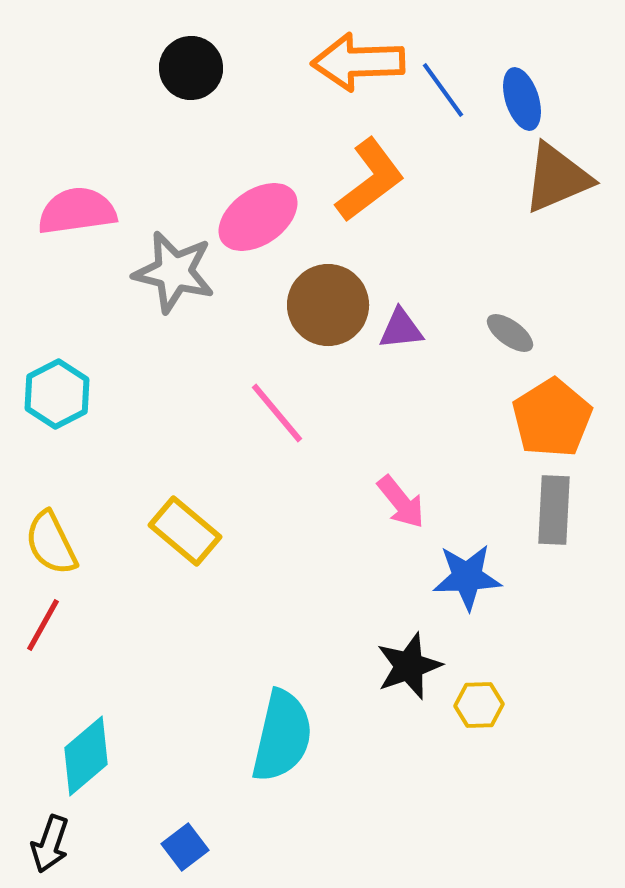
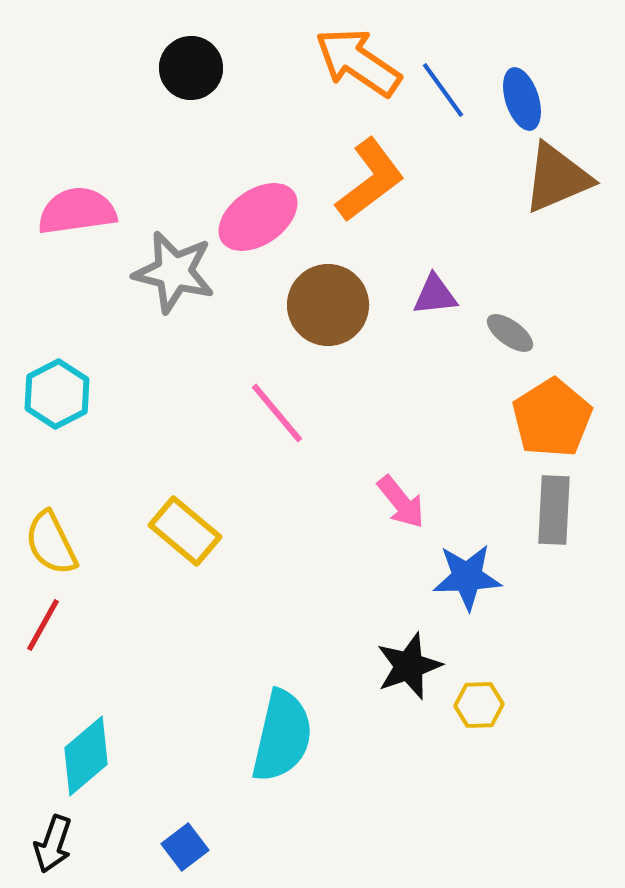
orange arrow: rotated 36 degrees clockwise
purple triangle: moved 34 px right, 34 px up
black arrow: moved 3 px right
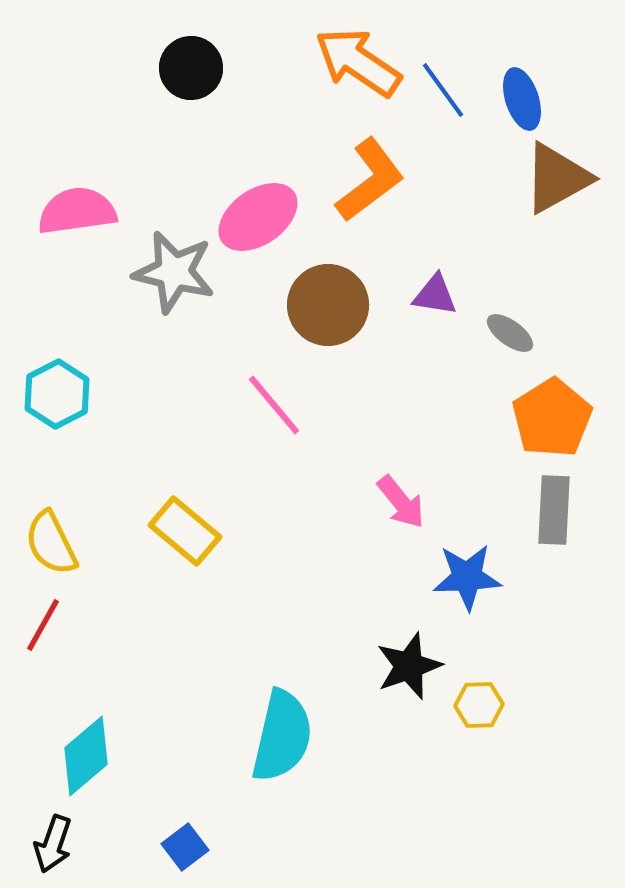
brown triangle: rotated 6 degrees counterclockwise
purple triangle: rotated 15 degrees clockwise
pink line: moved 3 px left, 8 px up
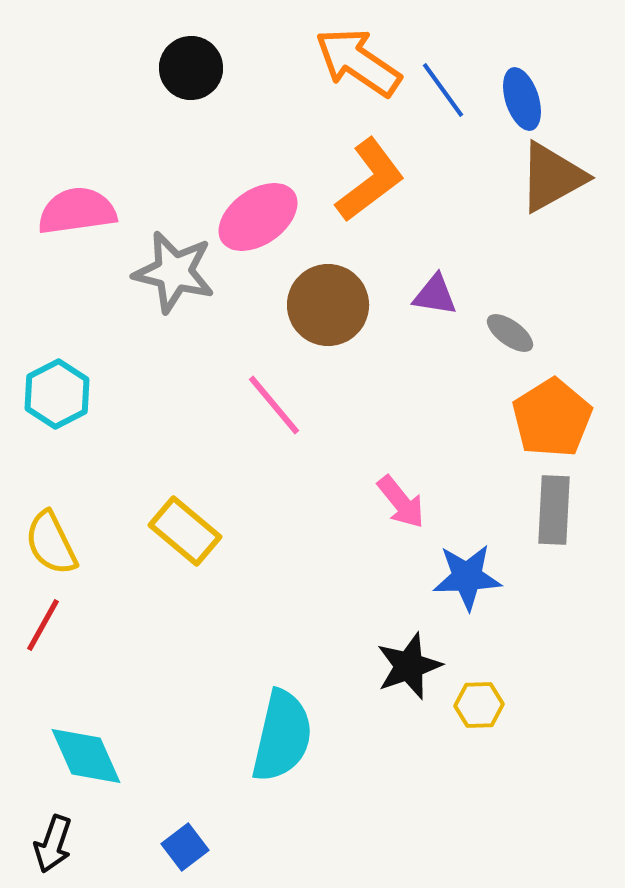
brown triangle: moved 5 px left, 1 px up
cyan diamond: rotated 74 degrees counterclockwise
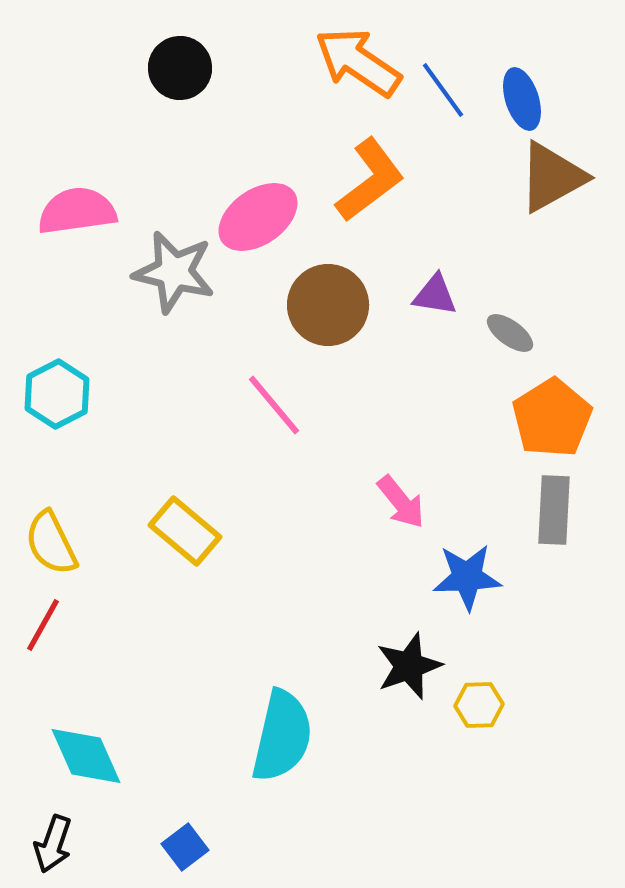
black circle: moved 11 px left
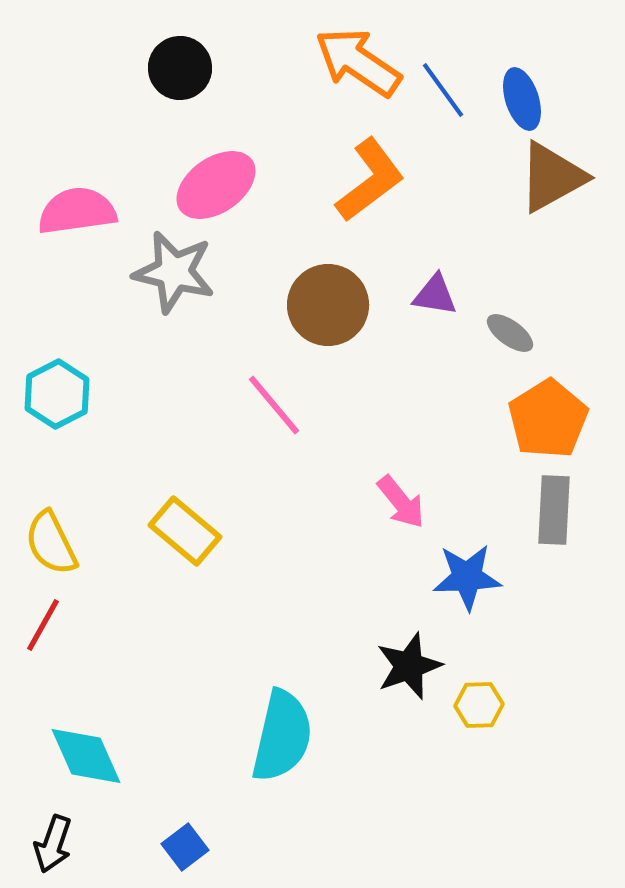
pink ellipse: moved 42 px left, 32 px up
orange pentagon: moved 4 px left, 1 px down
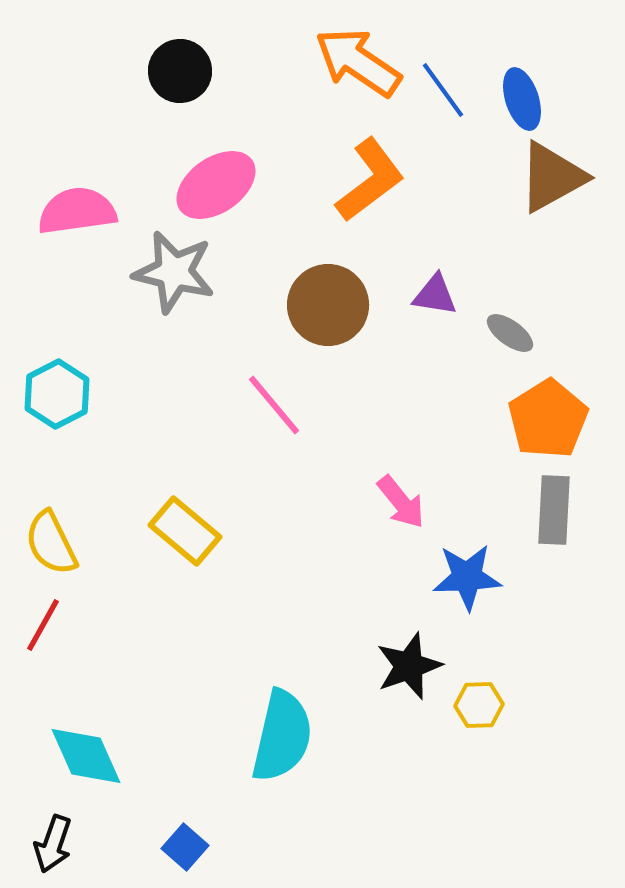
black circle: moved 3 px down
blue square: rotated 12 degrees counterclockwise
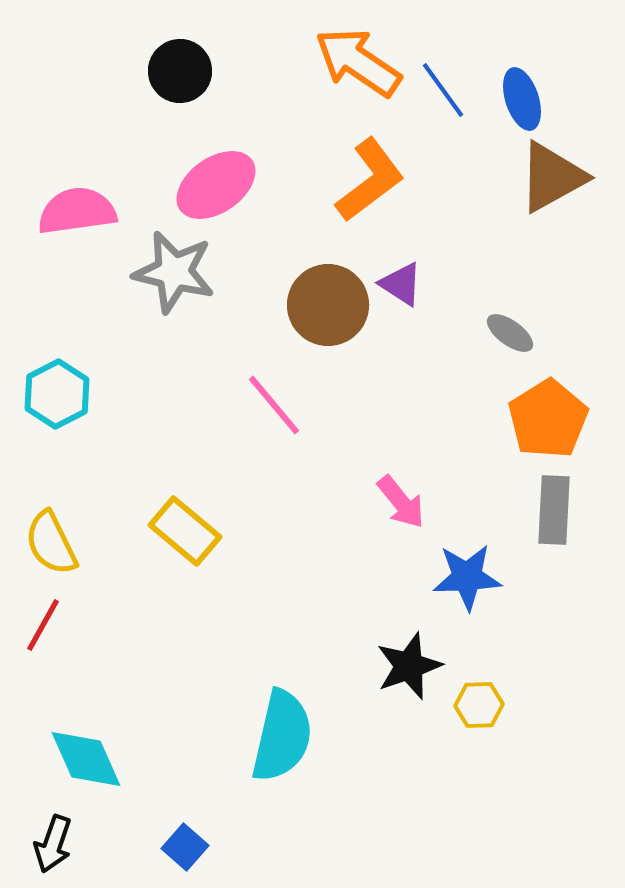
purple triangle: moved 34 px left, 11 px up; rotated 24 degrees clockwise
cyan diamond: moved 3 px down
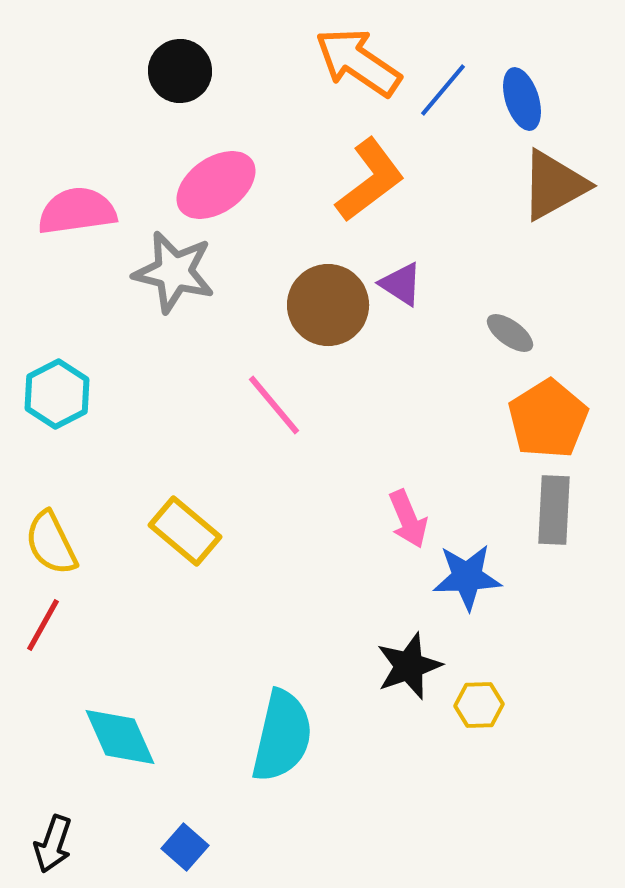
blue line: rotated 76 degrees clockwise
brown triangle: moved 2 px right, 8 px down
pink arrow: moved 7 px right, 17 px down; rotated 16 degrees clockwise
cyan diamond: moved 34 px right, 22 px up
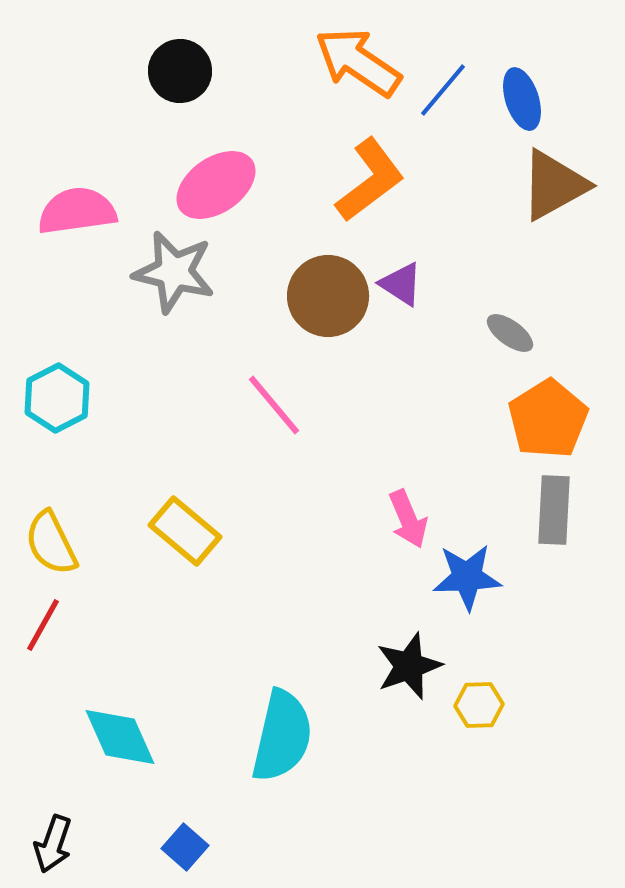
brown circle: moved 9 px up
cyan hexagon: moved 4 px down
